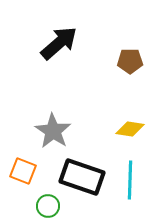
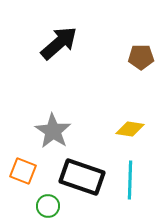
brown pentagon: moved 11 px right, 4 px up
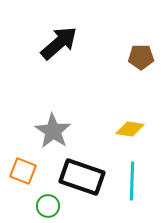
cyan line: moved 2 px right, 1 px down
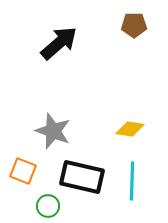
brown pentagon: moved 7 px left, 32 px up
gray star: rotated 12 degrees counterclockwise
black rectangle: rotated 6 degrees counterclockwise
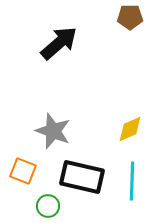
brown pentagon: moved 4 px left, 8 px up
yellow diamond: rotated 32 degrees counterclockwise
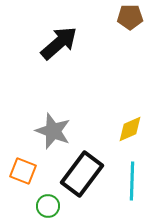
black rectangle: moved 3 px up; rotated 66 degrees counterclockwise
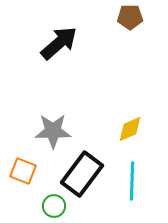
gray star: rotated 21 degrees counterclockwise
green circle: moved 6 px right
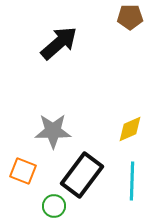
black rectangle: moved 1 px down
